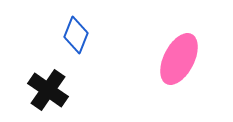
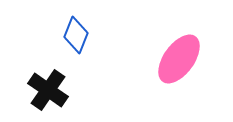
pink ellipse: rotated 9 degrees clockwise
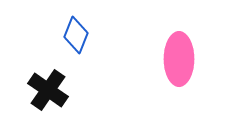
pink ellipse: rotated 36 degrees counterclockwise
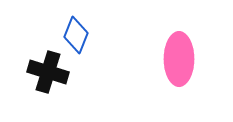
black cross: moved 18 px up; rotated 18 degrees counterclockwise
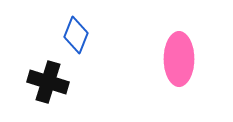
black cross: moved 10 px down
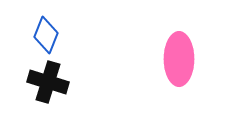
blue diamond: moved 30 px left
